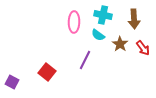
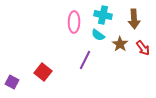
red square: moved 4 px left
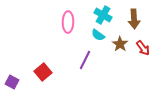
cyan cross: rotated 18 degrees clockwise
pink ellipse: moved 6 px left
red square: rotated 12 degrees clockwise
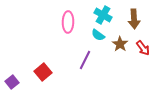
purple square: rotated 24 degrees clockwise
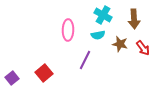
pink ellipse: moved 8 px down
cyan semicircle: rotated 48 degrees counterclockwise
brown star: rotated 21 degrees counterclockwise
red square: moved 1 px right, 1 px down
purple square: moved 4 px up
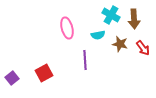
cyan cross: moved 8 px right
pink ellipse: moved 1 px left, 2 px up; rotated 15 degrees counterclockwise
purple line: rotated 30 degrees counterclockwise
red square: rotated 12 degrees clockwise
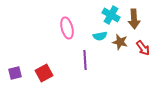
cyan semicircle: moved 2 px right, 1 px down
brown star: moved 2 px up
purple square: moved 3 px right, 5 px up; rotated 24 degrees clockwise
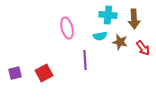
cyan cross: moved 3 px left; rotated 24 degrees counterclockwise
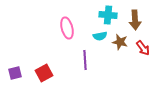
brown arrow: moved 1 px right, 1 px down
